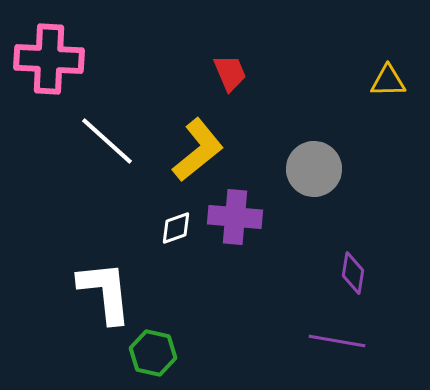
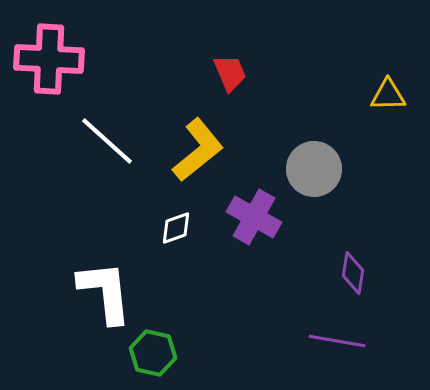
yellow triangle: moved 14 px down
purple cross: moved 19 px right; rotated 24 degrees clockwise
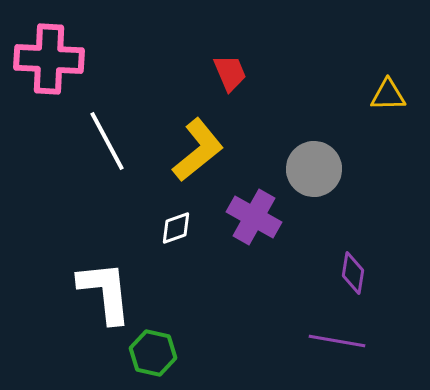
white line: rotated 20 degrees clockwise
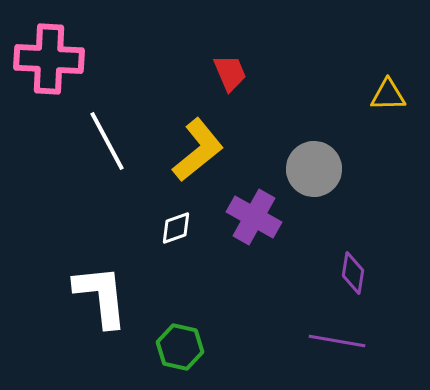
white L-shape: moved 4 px left, 4 px down
green hexagon: moved 27 px right, 6 px up
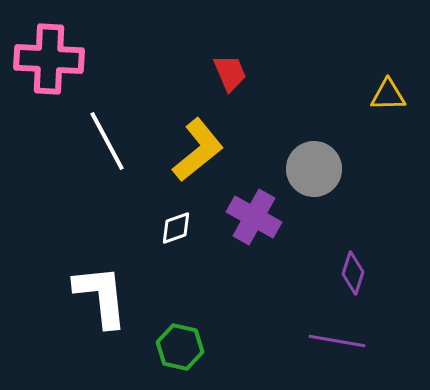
purple diamond: rotated 9 degrees clockwise
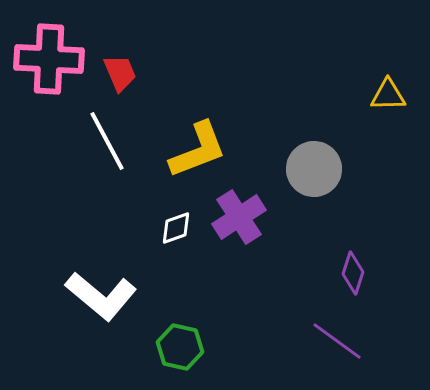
red trapezoid: moved 110 px left
yellow L-shape: rotated 18 degrees clockwise
purple cross: moved 15 px left; rotated 28 degrees clockwise
white L-shape: rotated 136 degrees clockwise
purple line: rotated 26 degrees clockwise
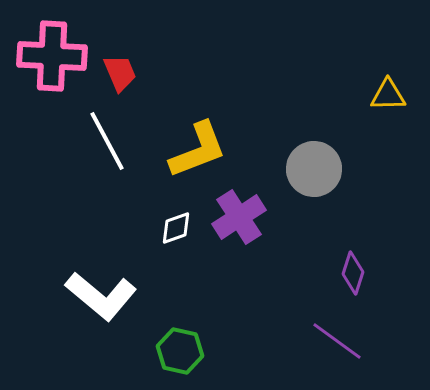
pink cross: moved 3 px right, 3 px up
green hexagon: moved 4 px down
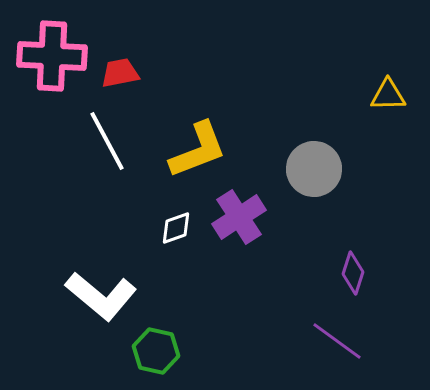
red trapezoid: rotated 78 degrees counterclockwise
green hexagon: moved 24 px left
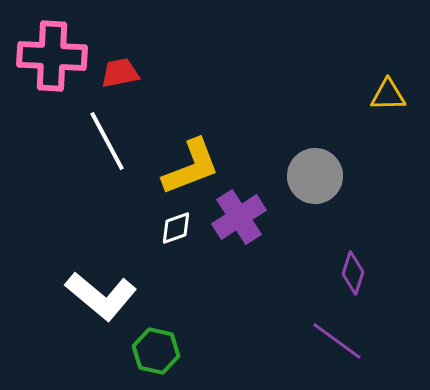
yellow L-shape: moved 7 px left, 17 px down
gray circle: moved 1 px right, 7 px down
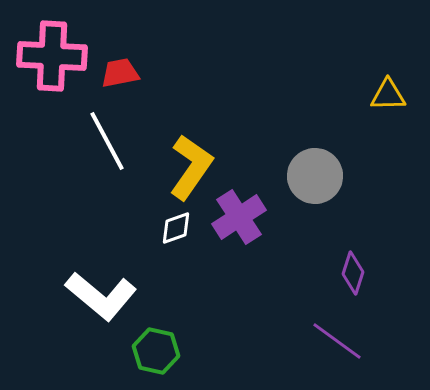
yellow L-shape: rotated 34 degrees counterclockwise
